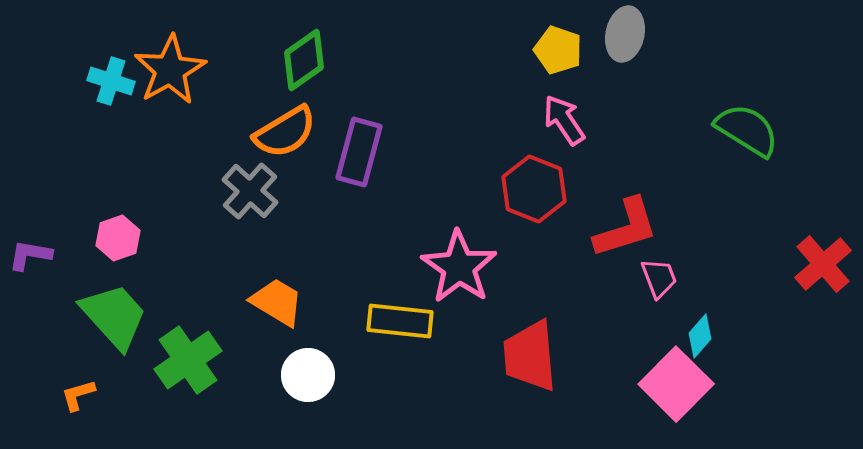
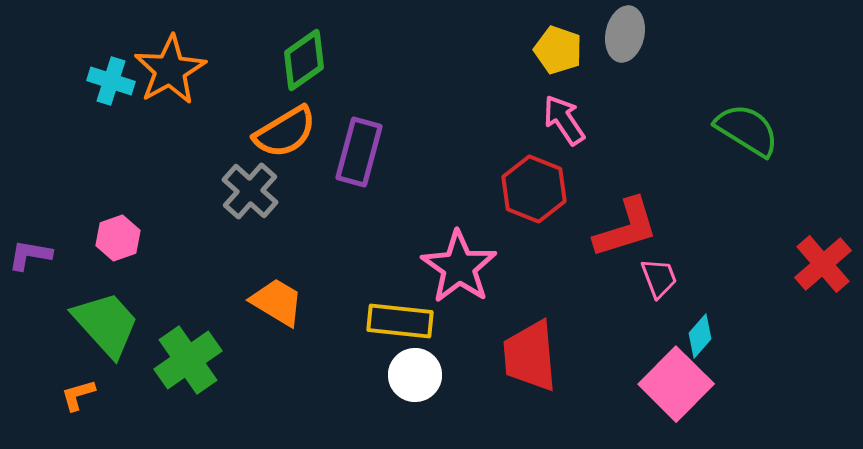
green trapezoid: moved 8 px left, 8 px down
white circle: moved 107 px right
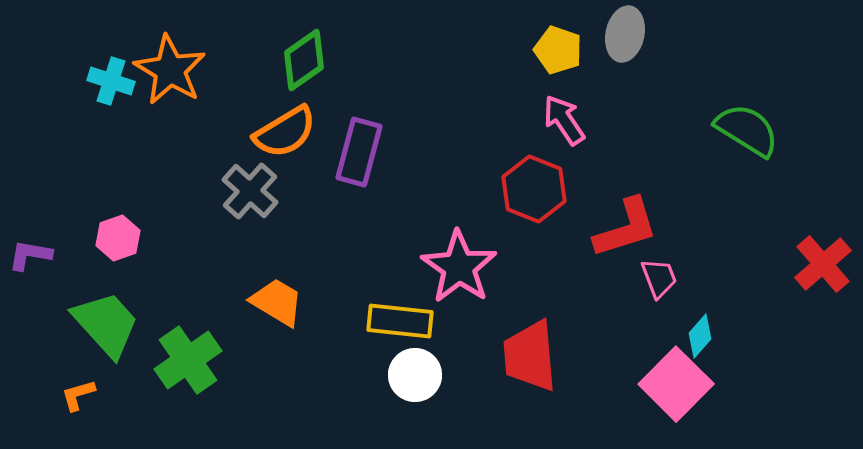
orange star: rotated 12 degrees counterclockwise
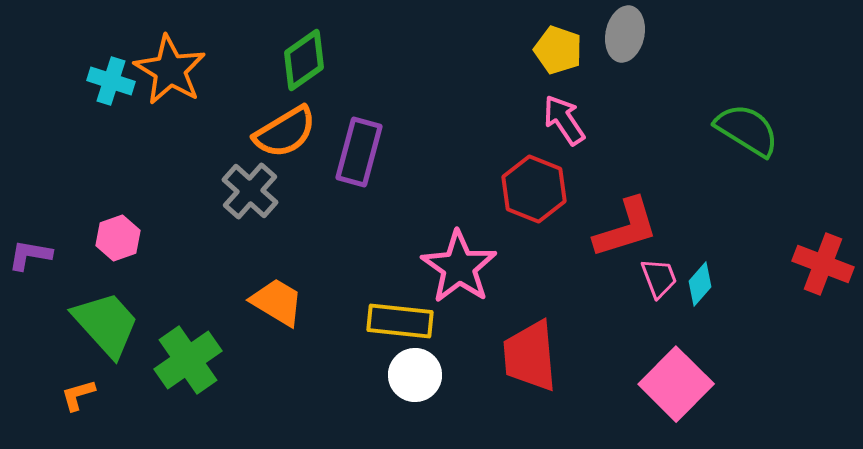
red cross: rotated 28 degrees counterclockwise
cyan diamond: moved 52 px up
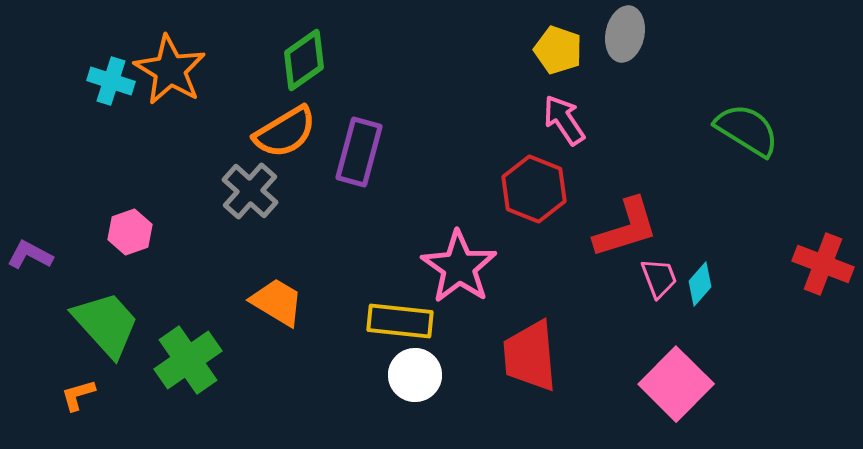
pink hexagon: moved 12 px right, 6 px up
purple L-shape: rotated 18 degrees clockwise
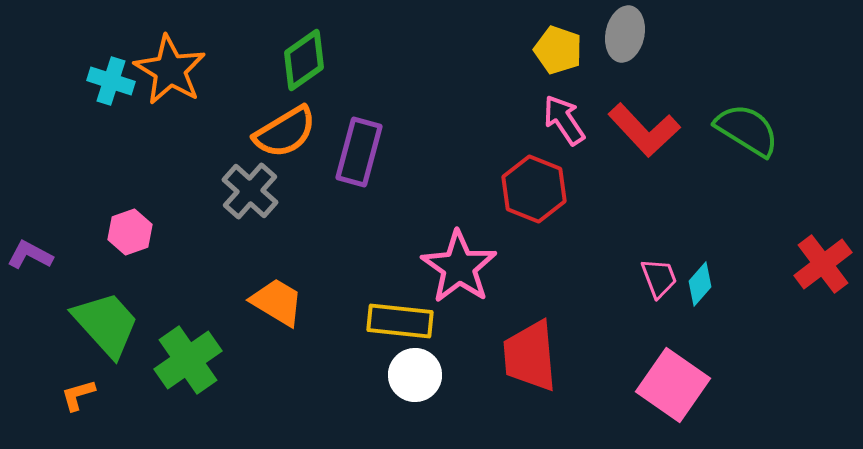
red L-shape: moved 18 px right, 98 px up; rotated 64 degrees clockwise
red cross: rotated 32 degrees clockwise
pink square: moved 3 px left, 1 px down; rotated 10 degrees counterclockwise
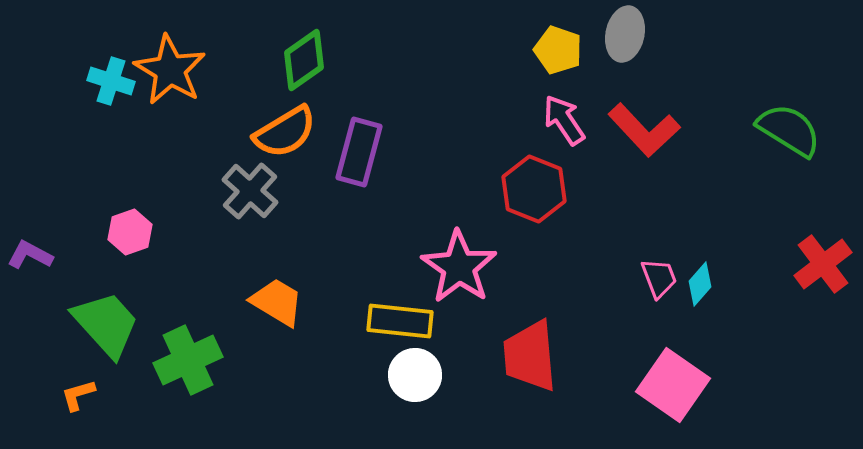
green semicircle: moved 42 px right
green cross: rotated 10 degrees clockwise
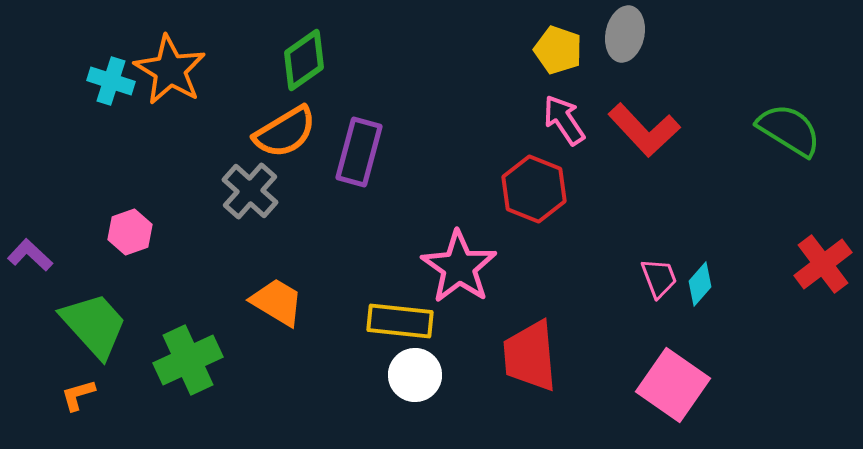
purple L-shape: rotated 15 degrees clockwise
green trapezoid: moved 12 px left, 1 px down
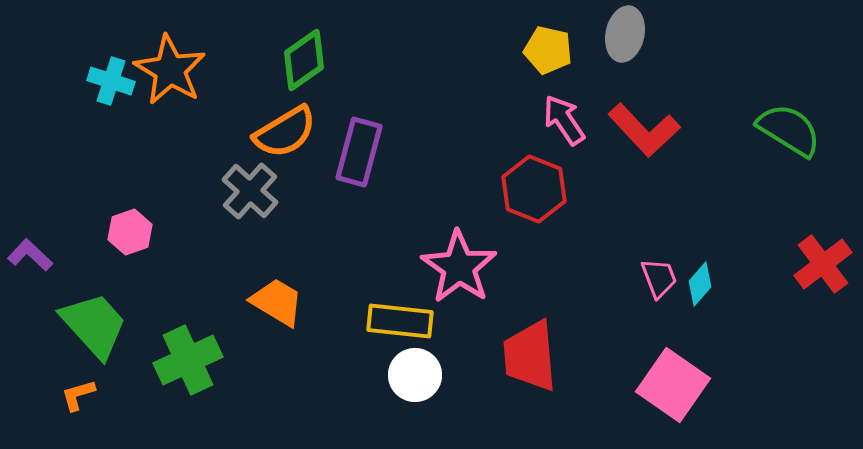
yellow pentagon: moved 10 px left; rotated 6 degrees counterclockwise
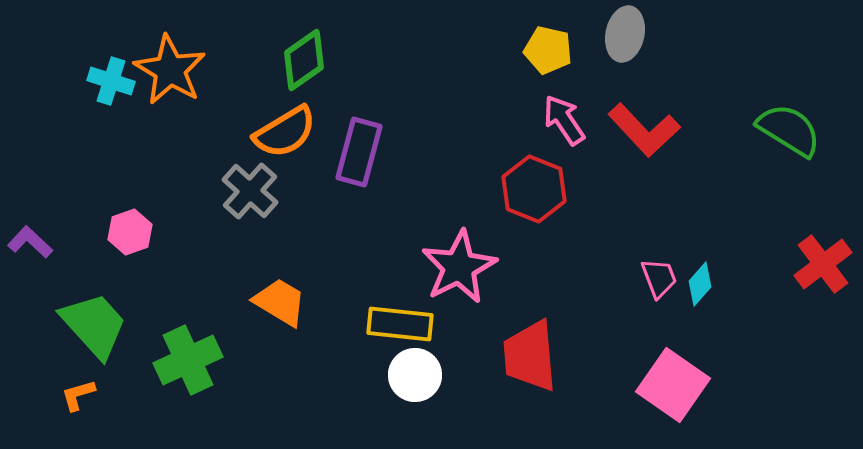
purple L-shape: moved 13 px up
pink star: rotated 10 degrees clockwise
orange trapezoid: moved 3 px right
yellow rectangle: moved 3 px down
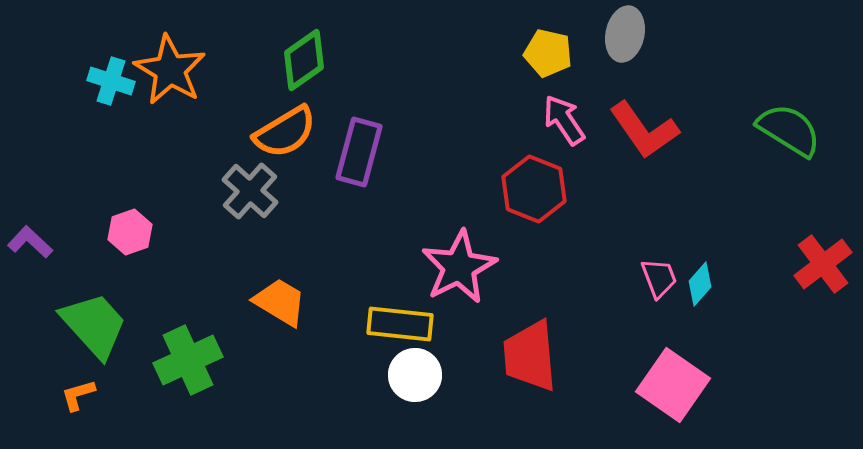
yellow pentagon: moved 3 px down
red L-shape: rotated 8 degrees clockwise
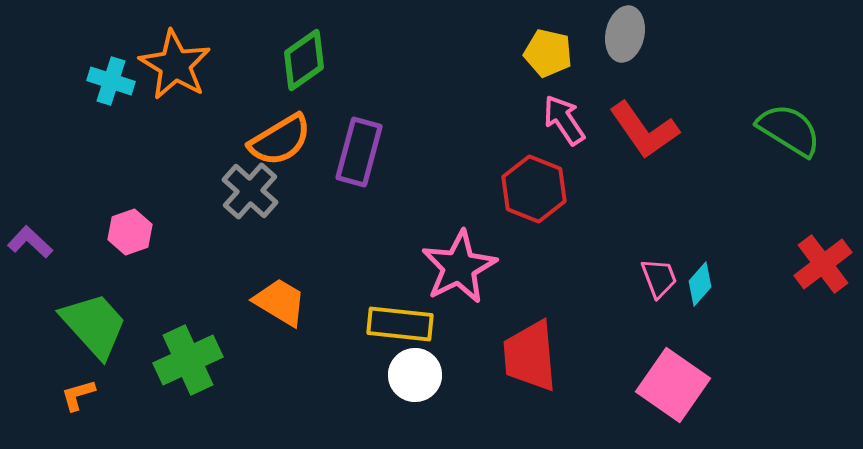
orange star: moved 5 px right, 5 px up
orange semicircle: moved 5 px left, 8 px down
